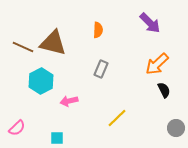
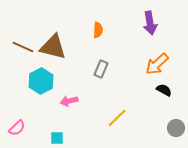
purple arrow: rotated 35 degrees clockwise
brown triangle: moved 4 px down
black semicircle: rotated 35 degrees counterclockwise
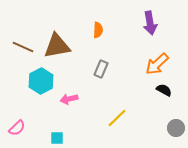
brown triangle: moved 4 px right, 1 px up; rotated 24 degrees counterclockwise
pink arrow: moved 2 px up
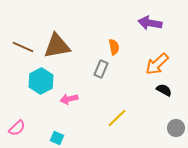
purple arrow: rotated 110 degrees clockwise
orange semicircle: moved 16 px right, 17 px down; rotated 14 degrees counterclockwise
cyan square: rotated 24 degrees clockwise
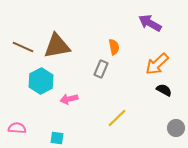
purple arrow: rotated 20 degrees clockwise
pink semicircle: rotated 132 degrees counterclockwise
cyan square: rotated 16 degrees counterclockwise
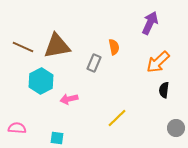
purple arrow: rotated 85 degrees clockwise
orange arrow: moved 1 px right, 2 px up
gray rectangle: moved 7 px left, 6 px up
black semicircle: rotated 112 degrees counterclockwise
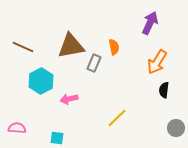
brown triangle: moved 14 px right
orange arrow: moved 1 px left; rotated 15 degrees counterclockwise
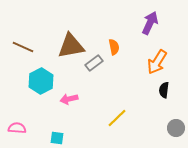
gray rectangle: rotated 30 degrees clockwise
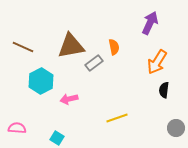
yellow line: rotated 25 degrees clockwise
cyan square: rotated 24 degrees clockwise
